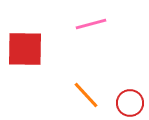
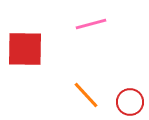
red circle: moved 1 px up
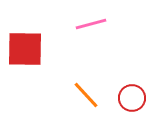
red circle: moved 2 px right, 4 px up
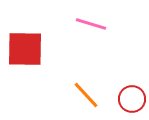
pink line: rotated 32 degrees clockwise
red circle: moved 1 px down
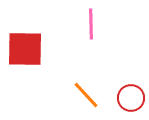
pink line: rotated 72 degrees clockwise
red circle: moved 1 px left, 1 px up
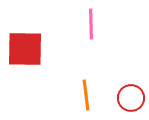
orange line: rotated 36 degrees clockwise
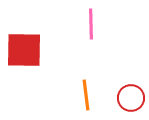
red square: moved 1 px left, 1 px down
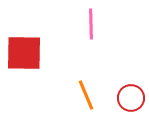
red square: moved 3 px down
orange line: rotated 16 degrees counterclockwise
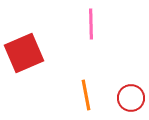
red square: rotated 24 degrees counterclockwise
orange line: rotated 12 degrees clockwise
